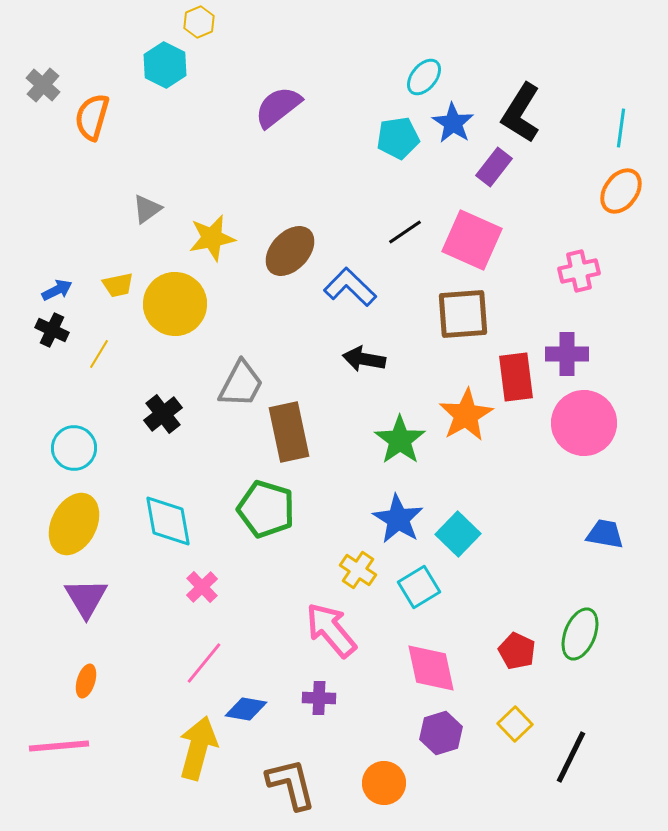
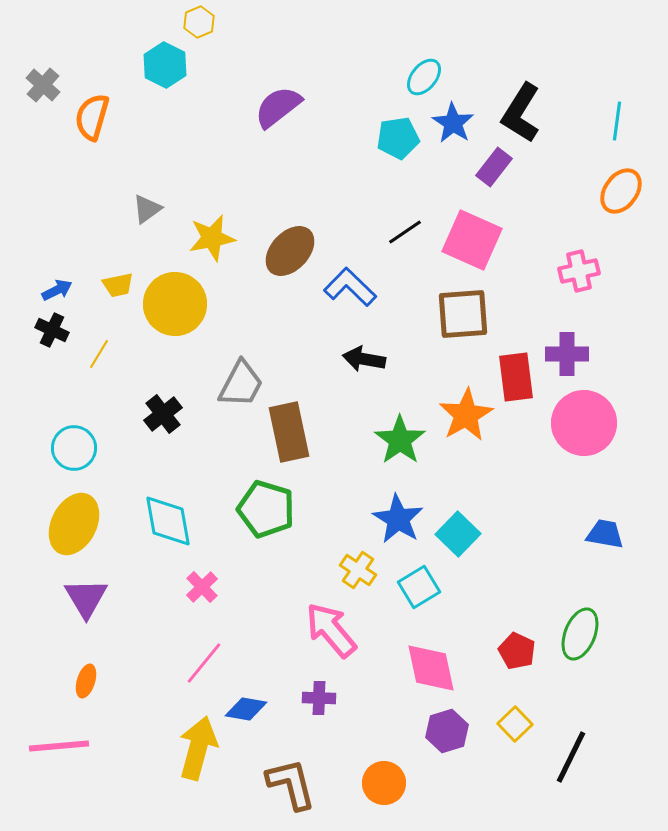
cyan line at (621, 128): moved 4 px left, 7 px up
purple hexagon at (441, 733): moved 6 px right, 2 px up
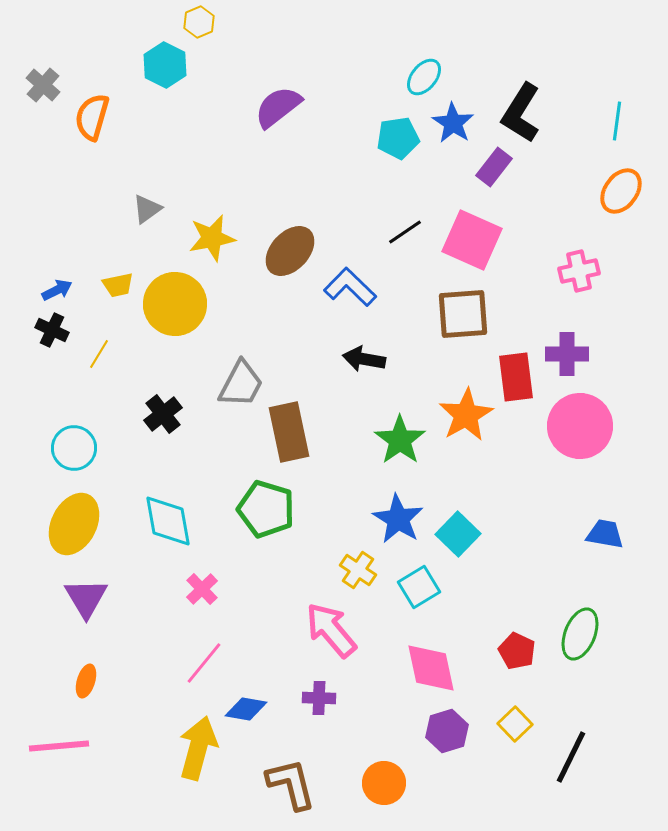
pink circle at (584, 423): moved 4 px left, 3 px down
pink cross at (202, 587): moved 2 px down
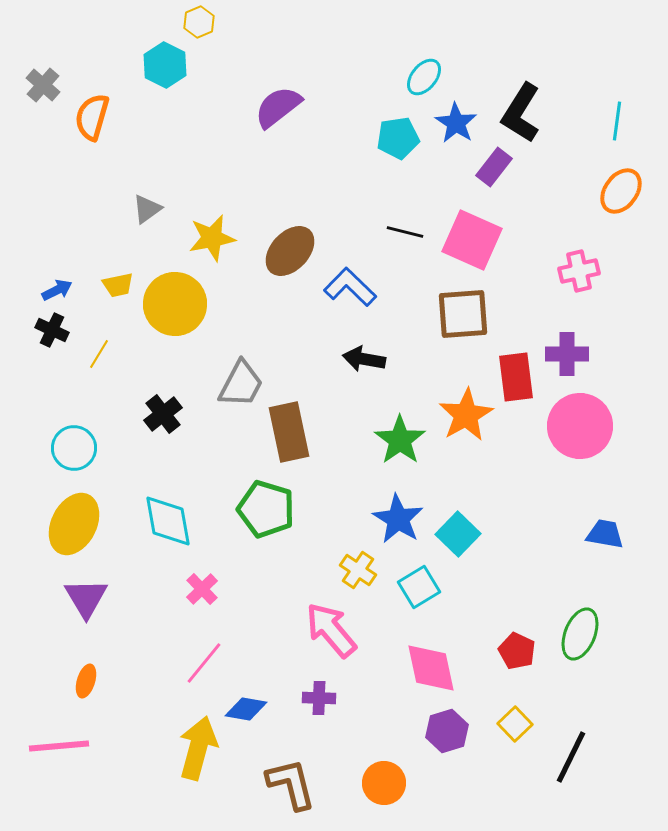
blue star at (453, 123): moved 3 px right
black line at (405, 232): rotated 48 degrees clockwise
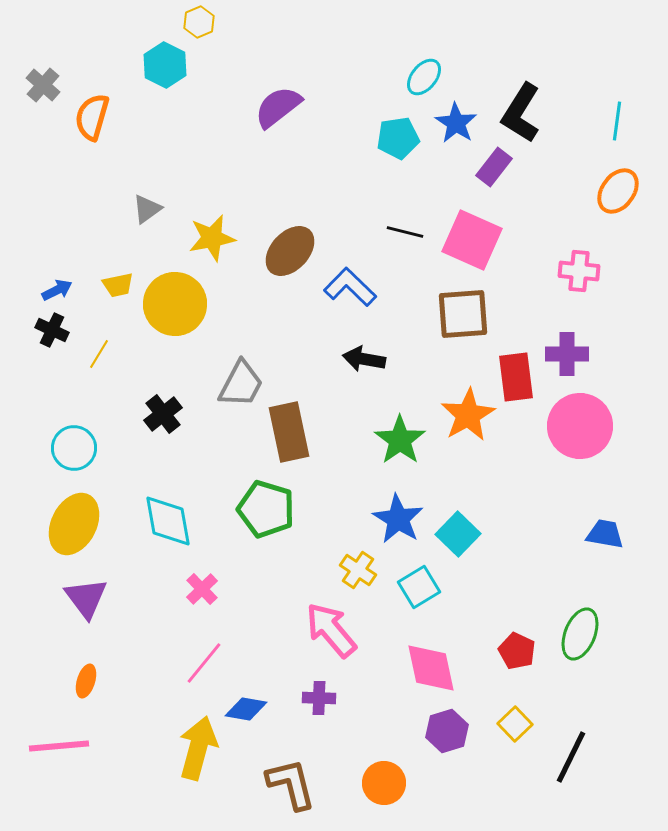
orange ellipse at (621, 191): moved 3 px left
pink cross at (579, 271): rotated 18 degrees clockwise
orange star at (466, 415): moved 2 px right
purple triangle at (86, 598): rotated 6 degrees counterclockwise
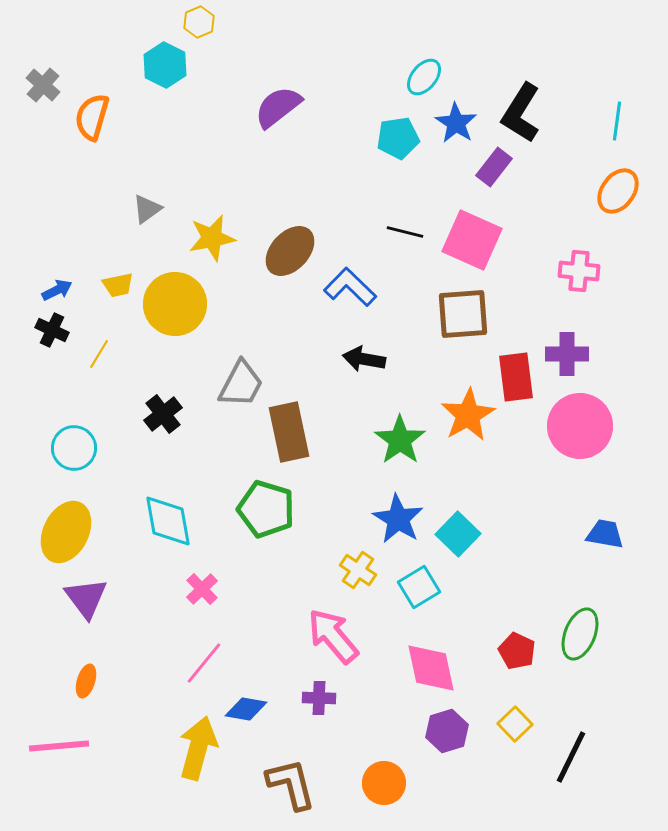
yellow ellipse at (74, 524): moved 8 px left, 8 px down
pink arrow at (331, 630): moved 2 px right, 6 px down
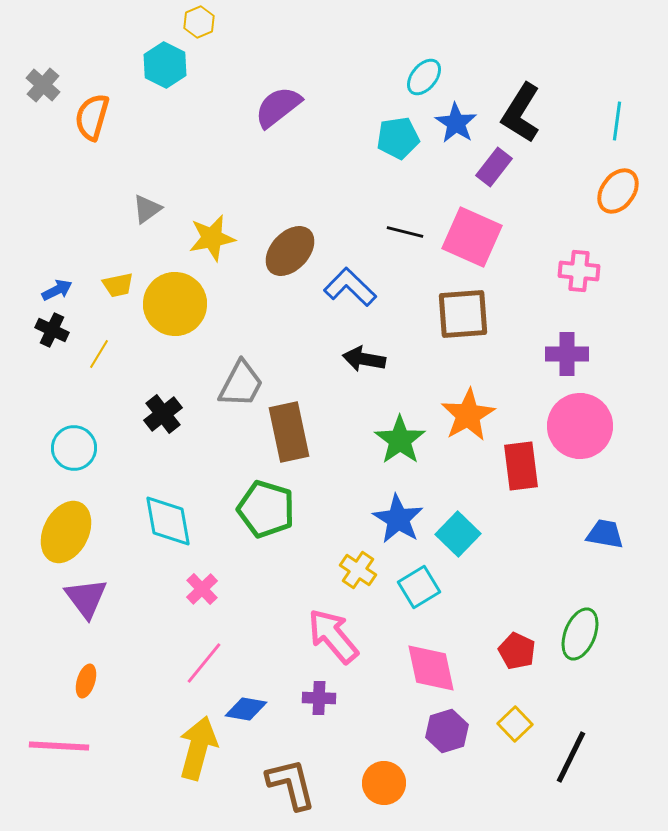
pink square at (472, 240): moved 3 px up
red rectangle at (516, 377): moved 5 px right, 89 px down
pink line at (59, 746): rotated 8 degrees clockwise
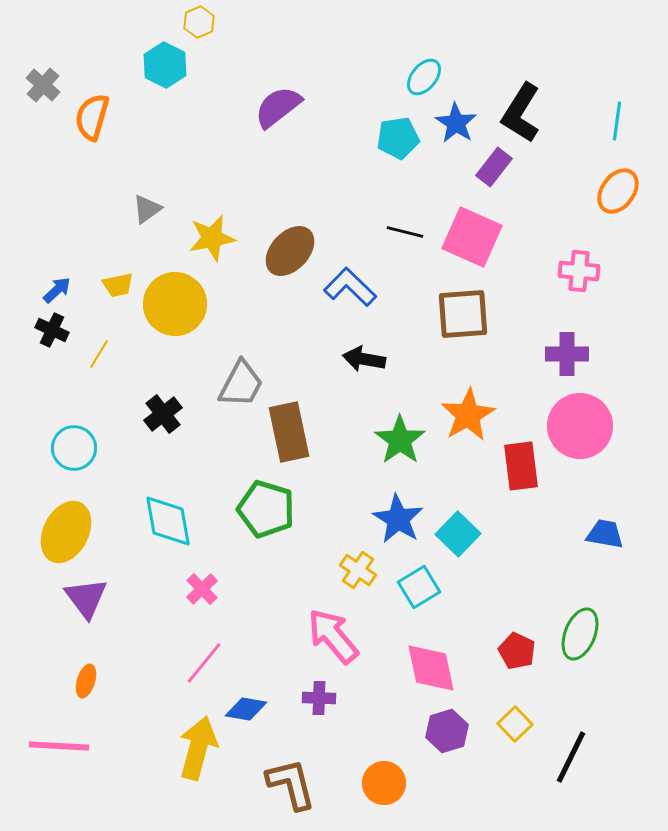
blue arrow at (57, 290): rotated 16 degrees counterclockwise
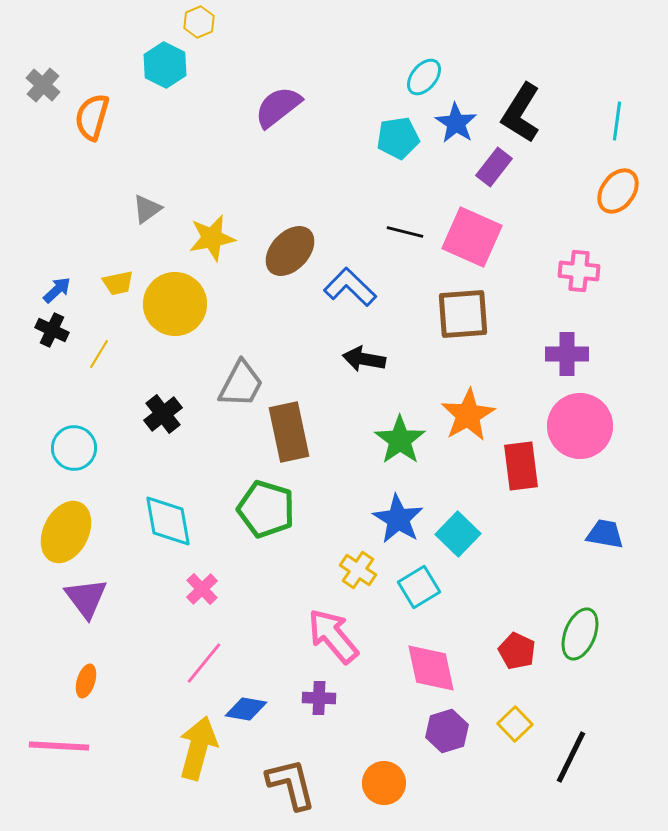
yellow trapezoid at (118, 285): moved 2 px up
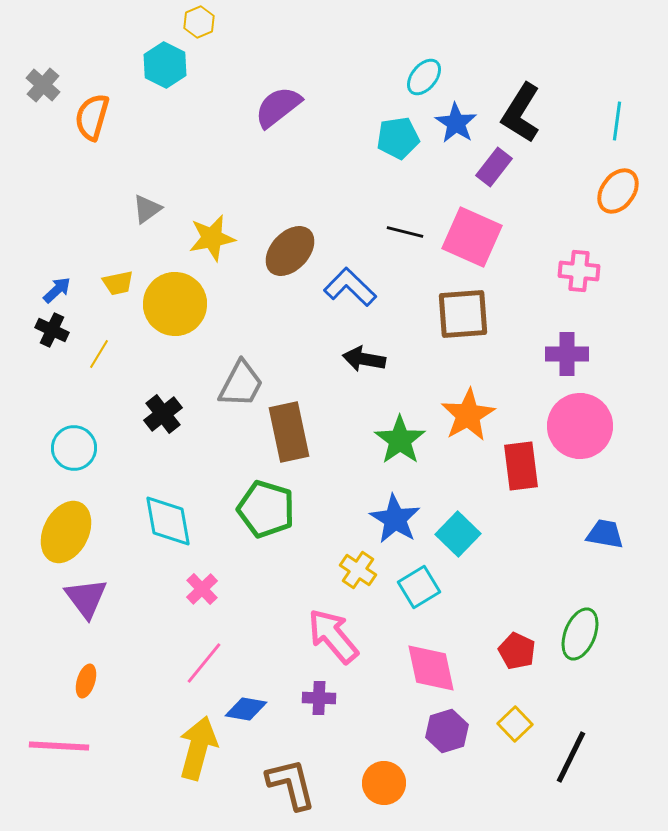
blue star at (398, 519): moved 3 px left
